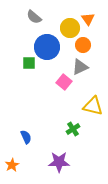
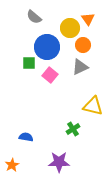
pink square: moved 14 px left, 7 px up
blue semicircle: rotated 56 degrees counterclockwise
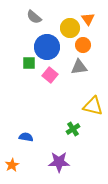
gray triangle: moved 1 px left; rotated 18 degrees clockwise
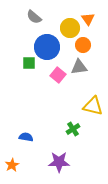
pink square: moved 8 px right
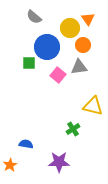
blue semicircle: moved 7 px down
orange star: moved 2 px left
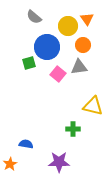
orange triangle: moved 1 px left
yellow circle: moved 2 px left, 2 px up
green square: rotated 16 degrees counterclockwise
pink square: moved 1 px up
green cross: rotated 32 degrees clockwise
orange star: moved 1 px up
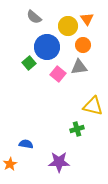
green square: rotated 24 degrees counterclockwise
green cross: moved 4 px right; rotated 16 degrees counterclockwise
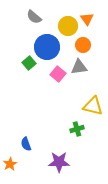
blue semicircle: rotated 120 degrees counterclockwise
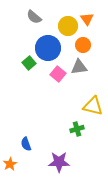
blue circle: moved 1 px right, 1 px down
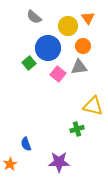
orange triangle: moved 1 px right, 1 px up
orange circle: moved 1 px down
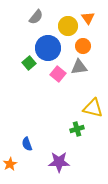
gray semicircle: moved 2 px right; rotated 91 degrees counterclockwise
yellow triangle: moved 2 px down
blue semicircle: moved 1 px right
